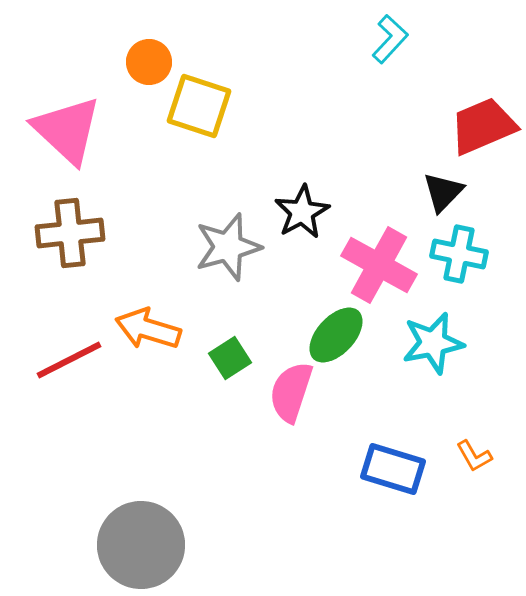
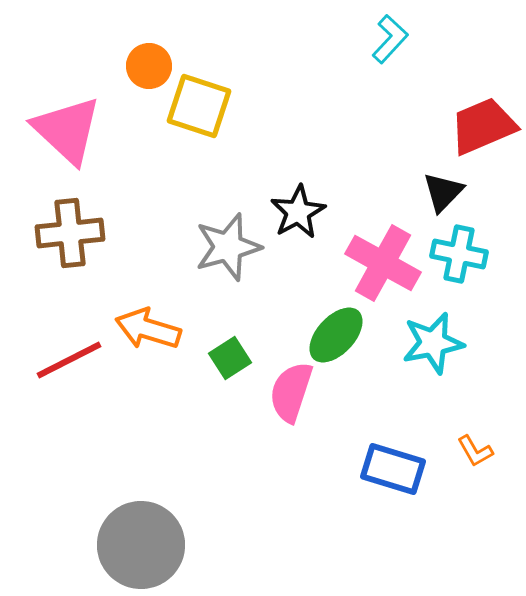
orange circle: moved 4 px down
black star: moved 4 px left
pink cross: moved 4 px right, 2 px up
orange L-shape: moved 1 px right, 5 px up
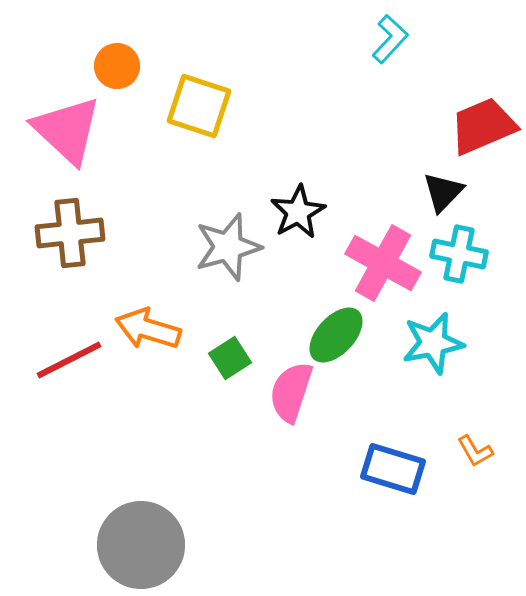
orange circle: moved 32 px left
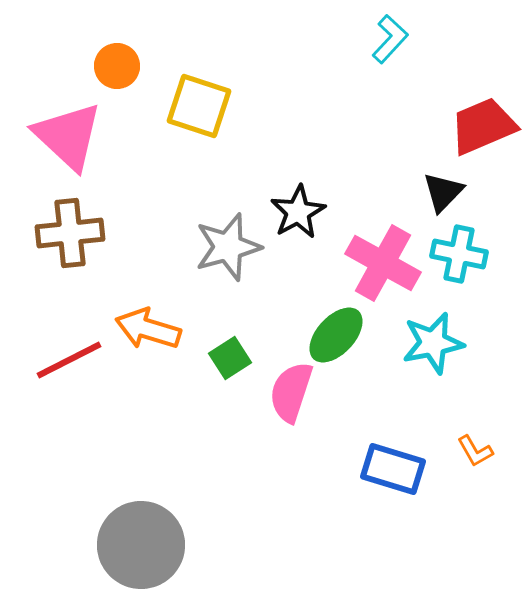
pink triangle: moved 1 px right, 6 px down
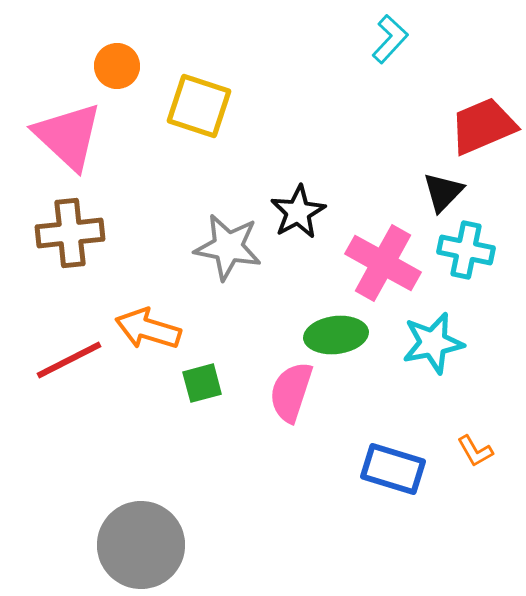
gray star: rotated 26 degrees clockwise
cyan cross: moved 7 px right, 4 px up
green ellipse: rotated 40 degrees clockwise
green square: moved 28 px left, 25 px down; rotated 18 degrees clockwise
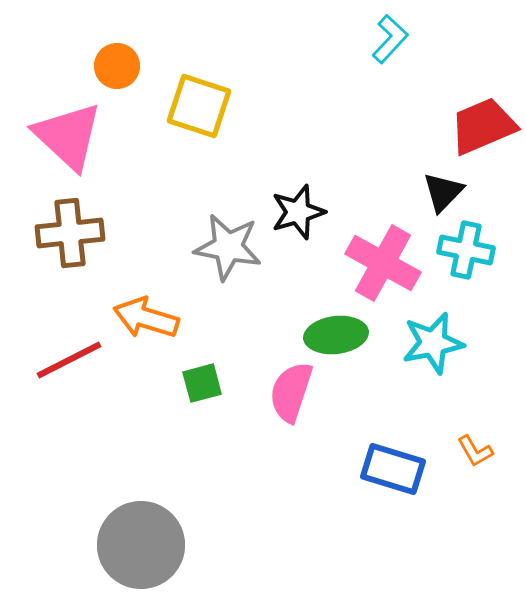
black star: rotated 12 degrees clockwise
orange arrow: moved 2 px left, 11 px up
